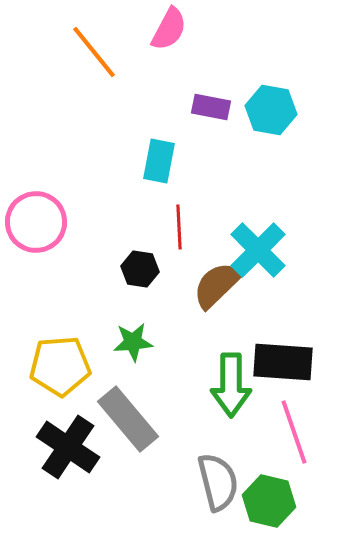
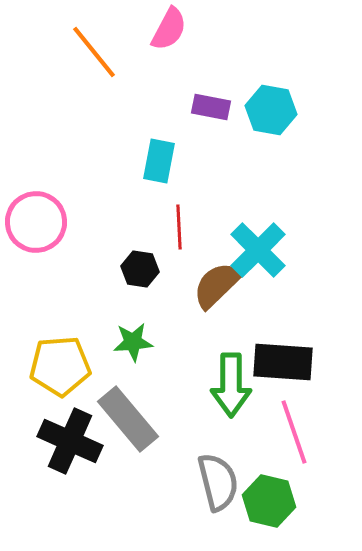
black cross: moved 2 px right, 6 px up; rotated 10 degrees counterclockwise
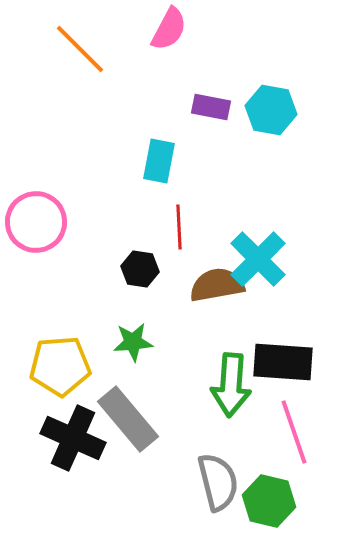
orange line: moved 14 px left, 3 px up; rotated 6 degrees counterclockwise
cyan cross: moved 9 px down
brown semicircle: rotated 34 degrees clockwise
green arrow: rotated 4 degrees clockwise
black cross: moved 3 px right, 3 px up
